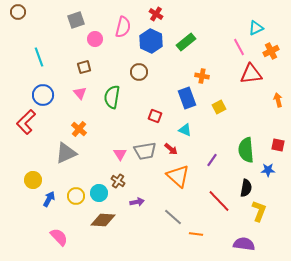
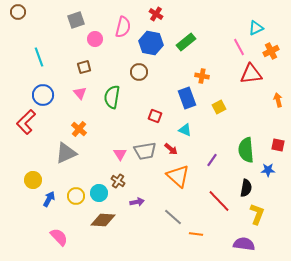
blue hexagon at (151, 41): moved 2 px down; rotated 15 degrees counterclockwise
yellow L-shape at (259, 211): moved 2 px left, 3 px down
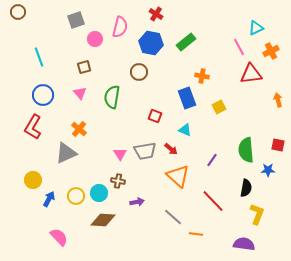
pink semicircle at (123, 27): moved 3 px left
red L-shape at (26, 122): moved 7 px right, 5 px down; rotated 15 degrees counterclockwise
brown cross at (118, 181): rotated 24 degrees counterclockwise
red line at (219, 201): moved 6 px left
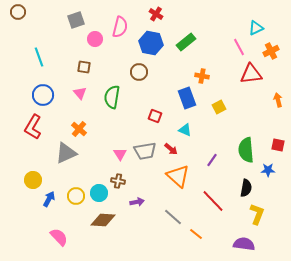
brown square at (84, 67): rotated 24 degrees clockwise
orange line at (196, 234): rotated 32 degrees clockwise
